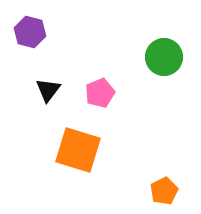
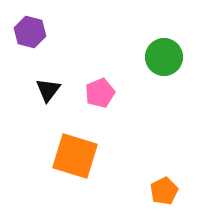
orange square: moved 3 px left, 6 px down
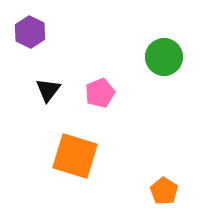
purple hexagon: rotated 12 degrees clockwise
orange pentagon: rotated 12 degrees counterclockwise
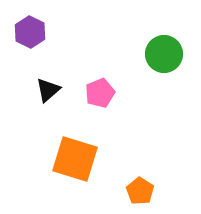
green circle: moved 3 px up
black triangle: rotated 12 degrees clockwise
orange square: moved 3 px down
orange pentagon: moved 24 px left
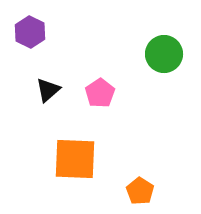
pink pentagon: rotated 12 degrees counterclockwise
orange square: rotated 15 degrees counterclockwise
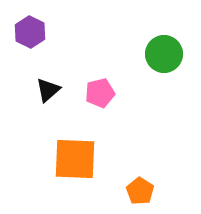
pink pentagon: rotated 20 degrees clockwise
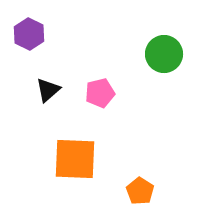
purple hexagon: moved 1 px left, 2 px down
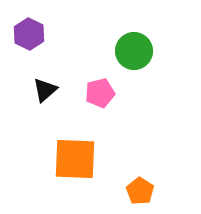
green circle: moved 30 px left, 3 px up
black triangle: moved 3 px left
